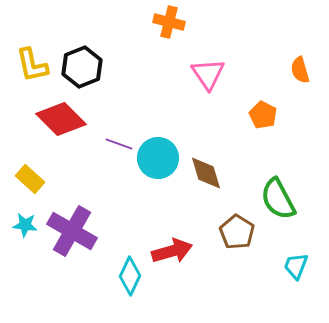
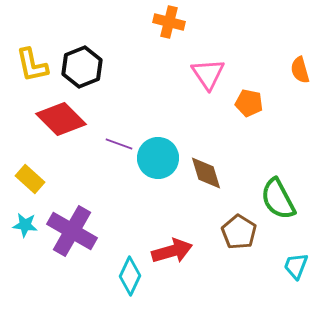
orange pentagon: moved 14 px left, 12 px up; rotated 16 degrees counterclockwise
brown pentagon: moved 2 px right
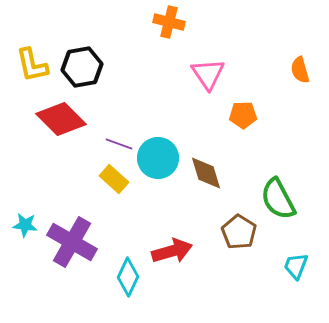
black hexagon: rotated 12 degrees clockwise
orange pentagon: moved 6 px left, 12 px down; rotated 12 degrees counterclockwise
yellow rectangle: moved 84 px right
purple cross: moved 11 px down
cyan diamond: moved 2 px left, 1 px down
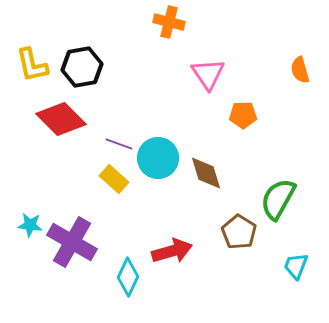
green semicircle: rotated 57 degrees clockwise
cyan star: moved 5 px right
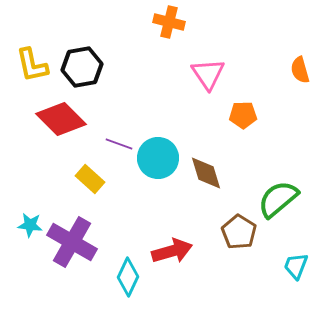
yellow rectangle: moved 24 px left
green semicircle: rotated 21 degrees clockwise
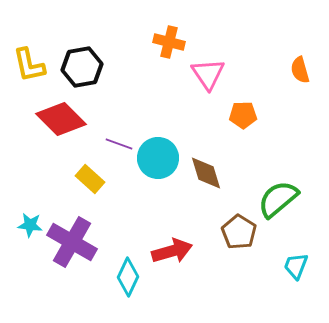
orange cross: moved 20 px down
yellow L-shape: moved 3 px left
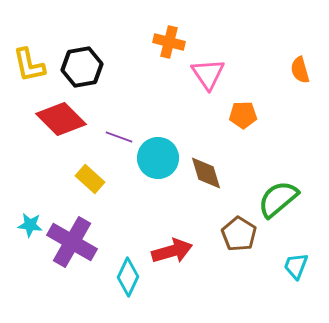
purple line: moved 7 px up
brown pentagon: moved 2 px down
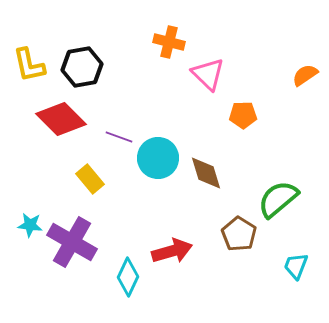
orange semicircle: moved 5 px right, 5 px down; rotated 72 degrees clockwise
pink triangle: rotated 12 degrees counterclockwise
yellow rectangle: rotated 8 degrees clockwise
